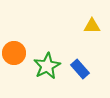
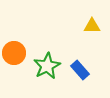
blue rectangle: moved 1 px down
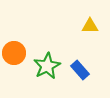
yellow triangle: moved 2 px left
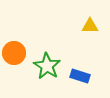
green star: rotated 12 degrees counterclockwise
blue rectangle: moved 6 px down; rotated 30 degrees counterclockwise
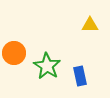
yellow triangle: moved 1 px up
blue rectangle: rotated 60 degrees clockwise
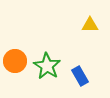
orange circle: moved 1 px right, 8 px down
blue rectangle: rotated 18 degrees counterclockwise
